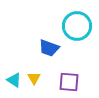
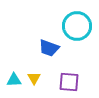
cyan triangle: rotated 35 degrees counterclockwise
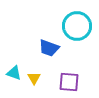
cyan triangle: moved 7 px up; rotated 21 degrees clockwise
